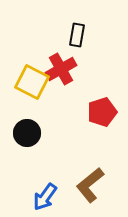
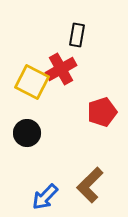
brown L-shape: rotated 6 degrees counterclockwise
blue arrow: rotated 8 degrees clockwise
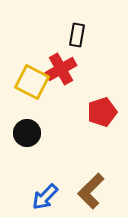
brown L-shape: moved 1 px right, 6 px down
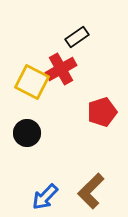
black rectangle: moved 2 px down; rotated 45 degrees clockwise
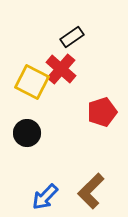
black rectangle: moved 5 px left
red cross: rotated 20 degrees counterclockwise
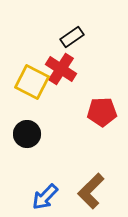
red cross: rotated 8 degrees counterclockwise
red pentagon: rotated 16 degrees clockwise
black circle: moved 1 px down
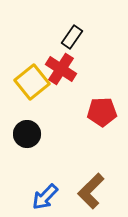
black rectangle: rotated 20 degrees counterclockwise
yellow square: rotated 24 degrees clockwise
